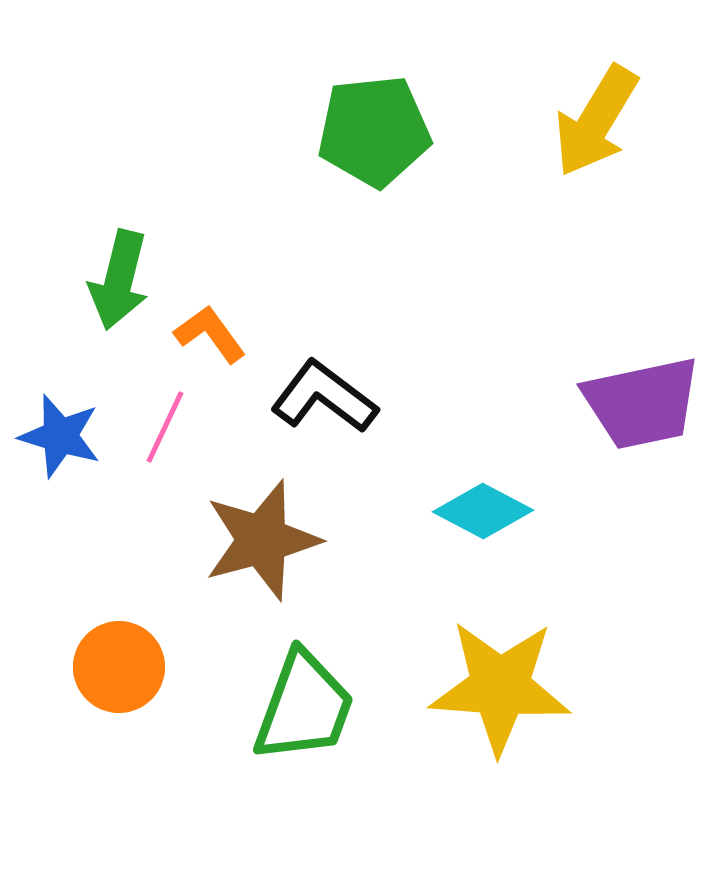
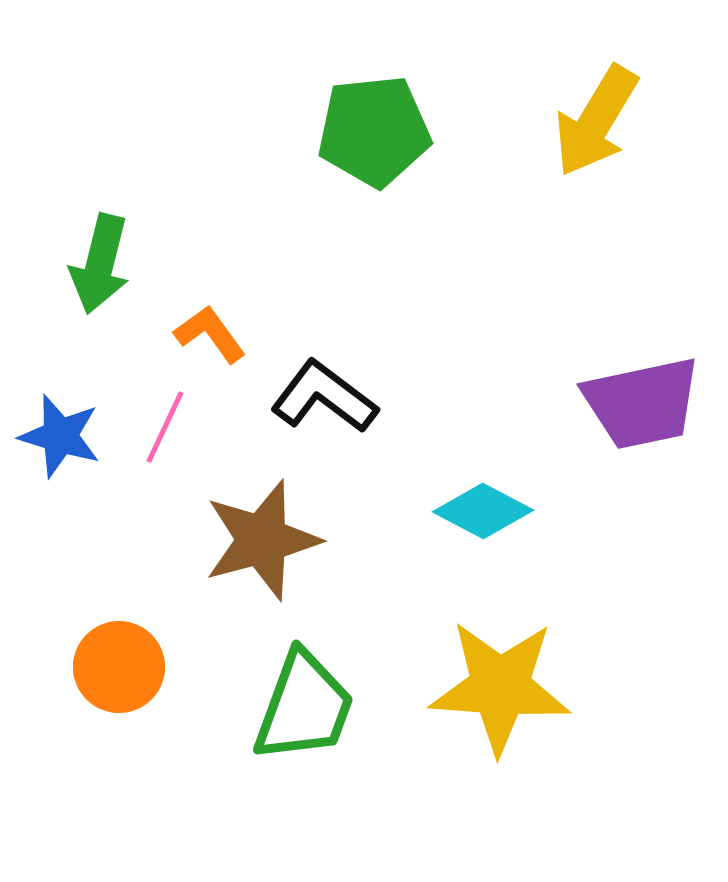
green arrow: moved 19 px left, 16 px up
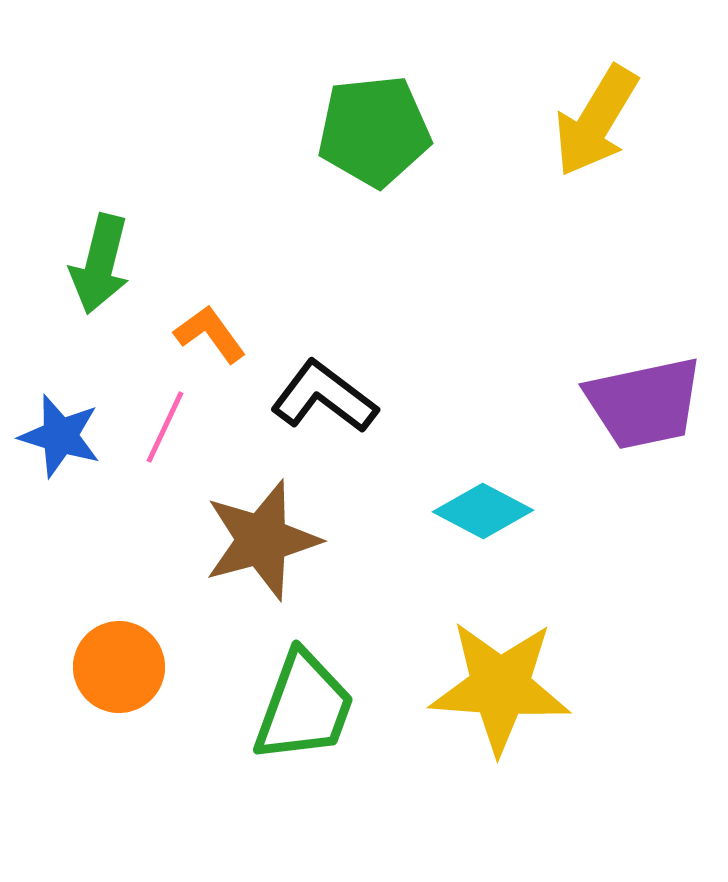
purple trapezoid: moved 2 px right
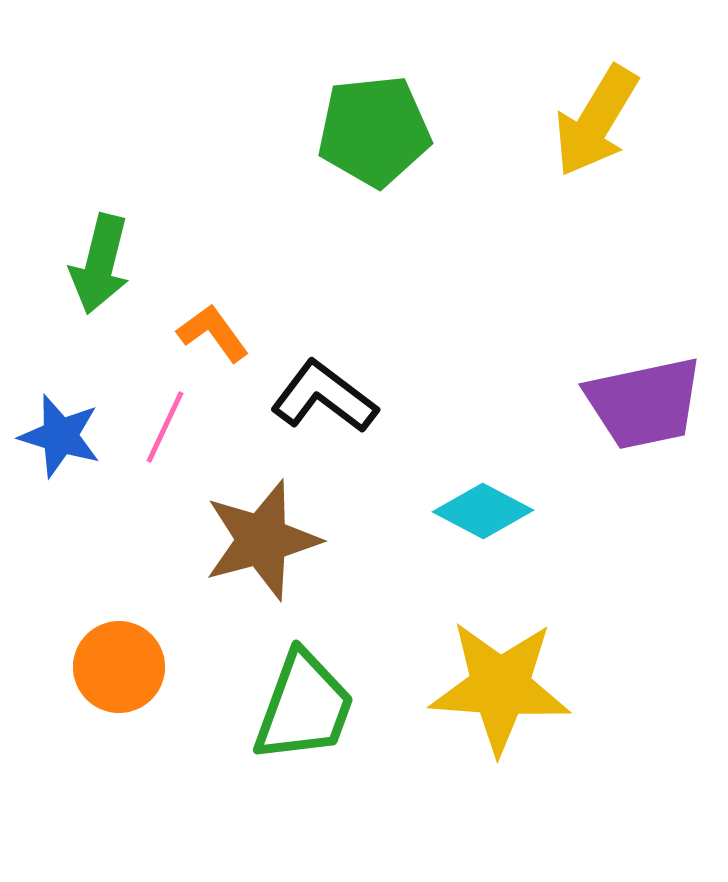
orange L-shape: moved 3 px right, 1 px up
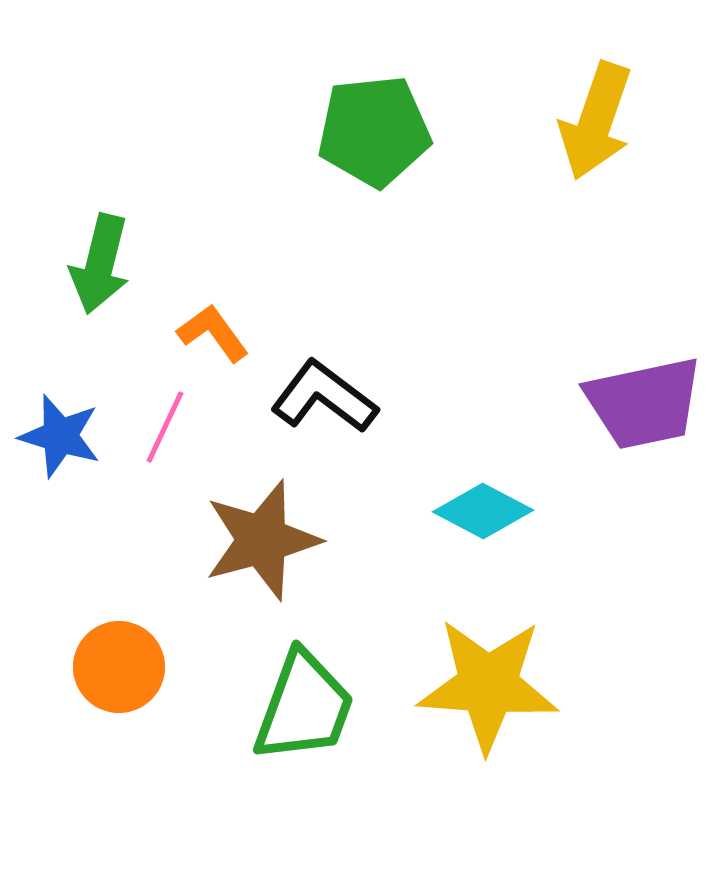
yellow arrow: rotated 12 degrees counterclockwise
yellow star: moved 12 px left, 2 px up
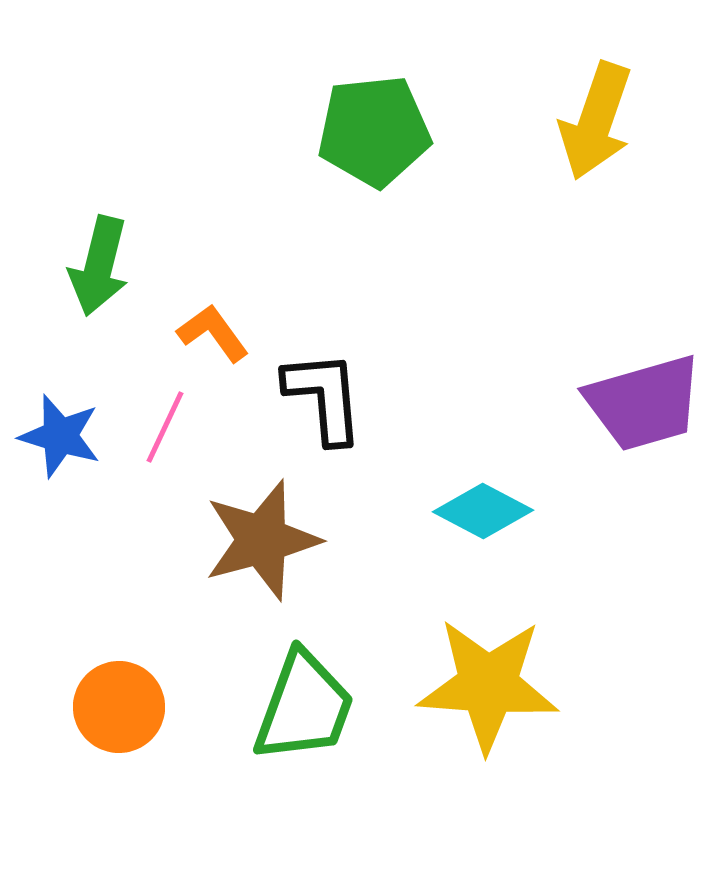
green arrow: moved 1 px left, 2 px down
black L-shape: rotated 48 degrees clockwise
purple trapezoid: rotated 4 degrees counterclockwise
orange circle: moved 40 px down
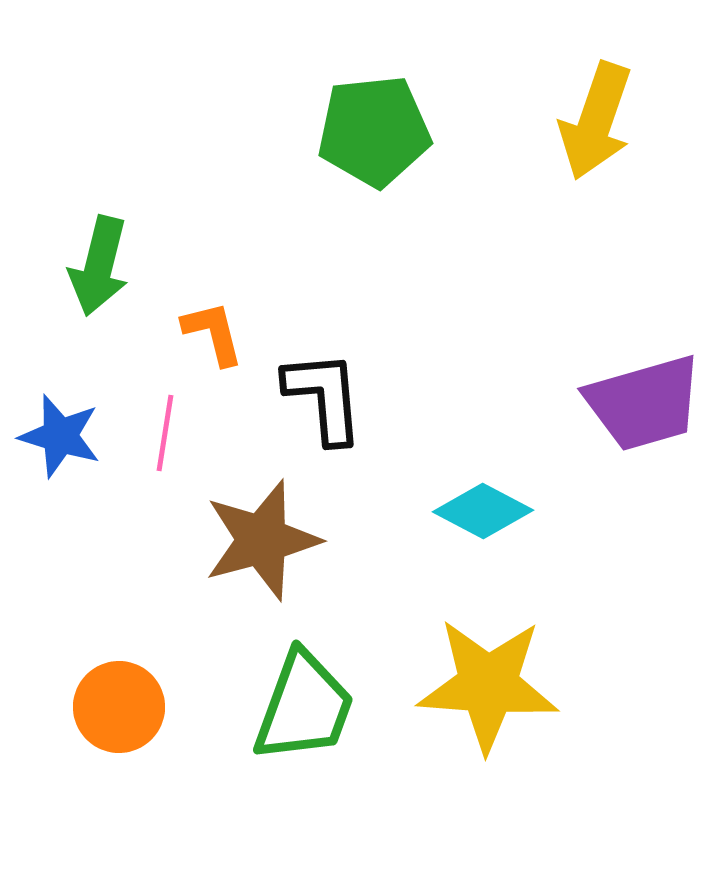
orange L-shape: rotated 22 degrees clockwise
pink line: moved 6 px down; rotated 16 degrees counterclockwise
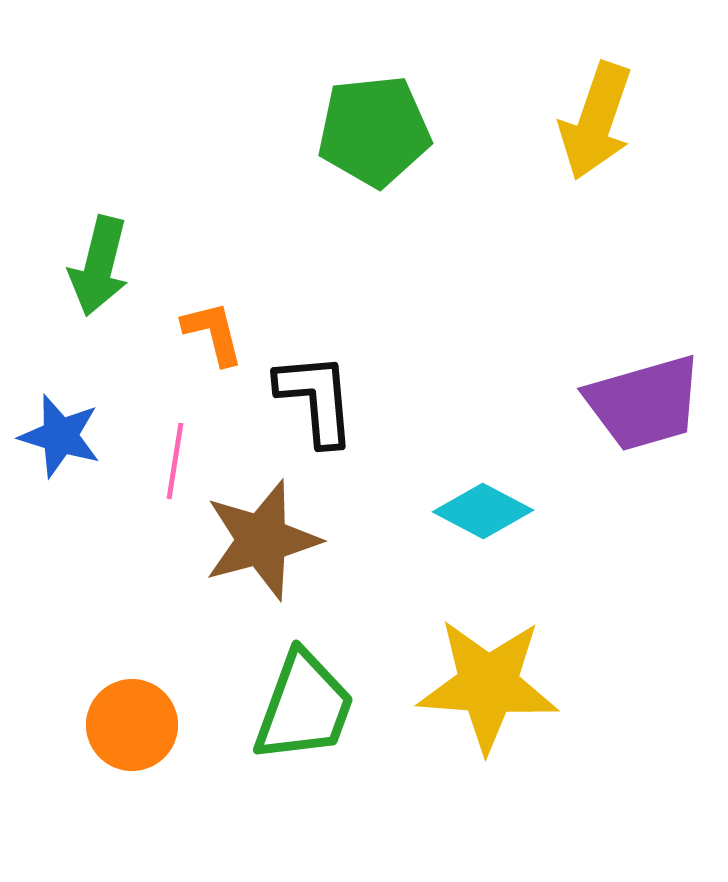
black L-shape: moved 8 px left, 2 px down
pink line: moved 10 px right, 28 px down
orange circle: moved 13 px right, 18 px down
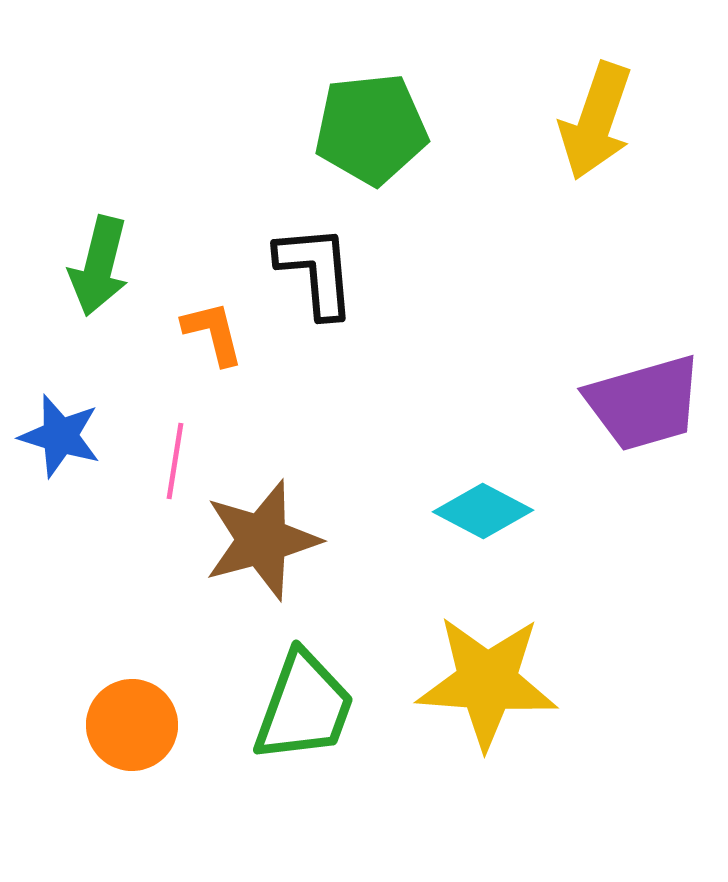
green pentagon: moved 3 px left, 2 px up
black L-shape: moved 128 px up
yellow star: moved 1 px left, 3 px up
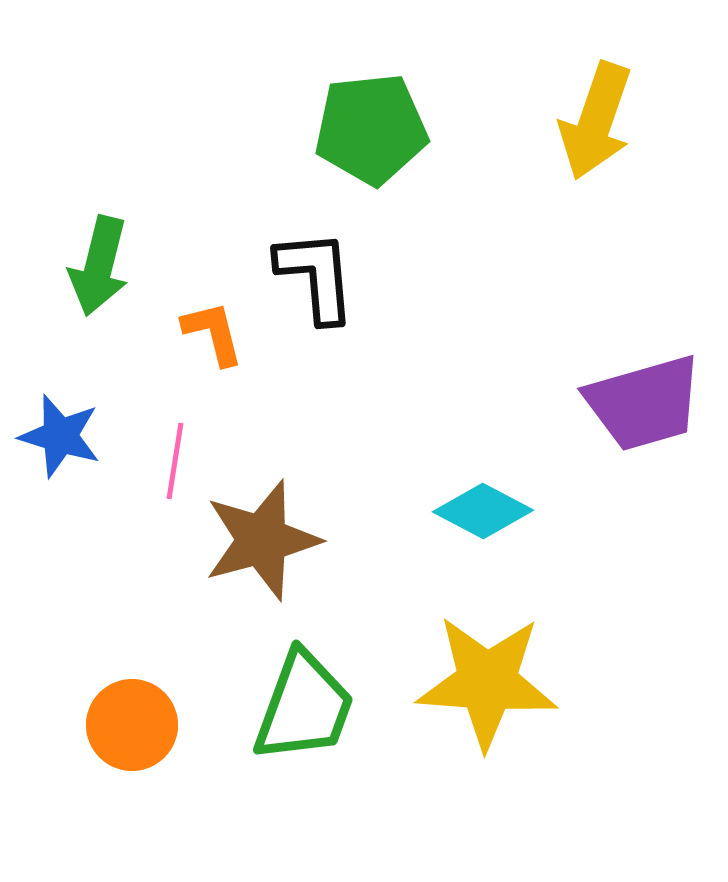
black L-shape: moved 5 px down
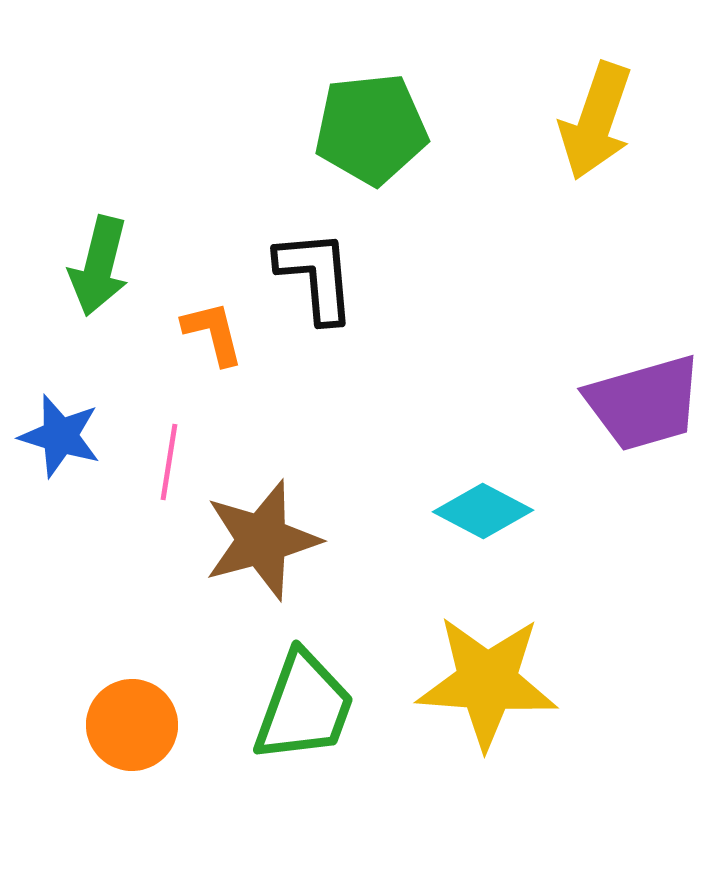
pink line: moved 6 px left, 1 px down
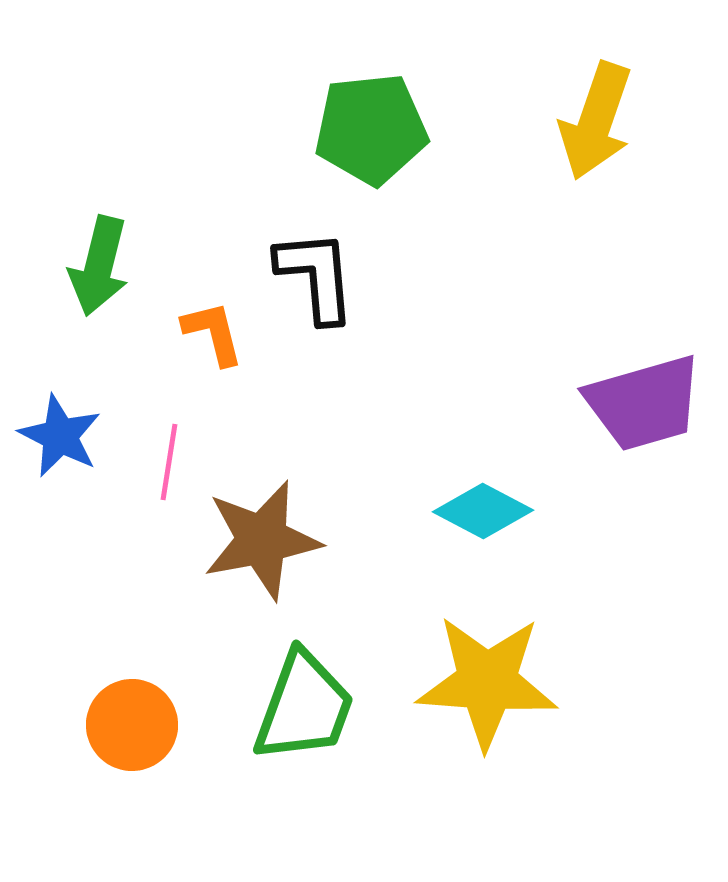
blue star: rotated 10 degrees clockwise
brown star: rotated 4 degrees clockwise
